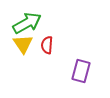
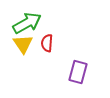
red semicircle: moved 2 px up
purple rectangle: moved 3 px left, 1 px down
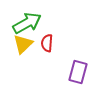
yellow triangle: rotated 20 degrees clockwise
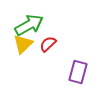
green arrow: moved 2 px right, 2 px down
red semicircle: moved 1 px right, 1 px down; rotated 42 degrees clockwise
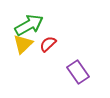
purple rectangle: rotated 50 degrees counterclockwise
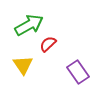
yellow triangle: moved 21 px down; rotated 20 degrees counterclockwise
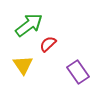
green arrow: rotated 8 degrees counterclockwise
